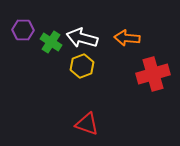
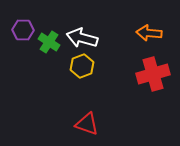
orange arrow: moved 22 px right, 5 px up
green cross: moved 2 px left
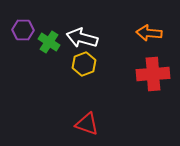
yellow hexagon: moved 2 px right, 2 px up
red cross: rotated 12 degrees clockwise
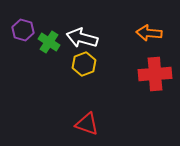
purple hexagon: rotated 15 degrees clockwise
red cross: moved 2 px right
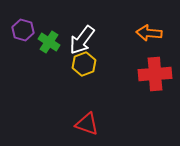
white arrow: moved 2 px down; rotated 68 degrees counterclockwise
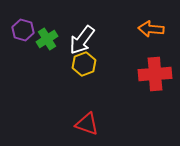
orange arrow: moved 2 px right, 4 px up
green cross: moved 2 px left, 3 px up; rotated 25 degrees clockwise
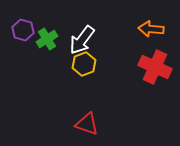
red cross: moved 7 px up; rotated 28 degrees clockwise
